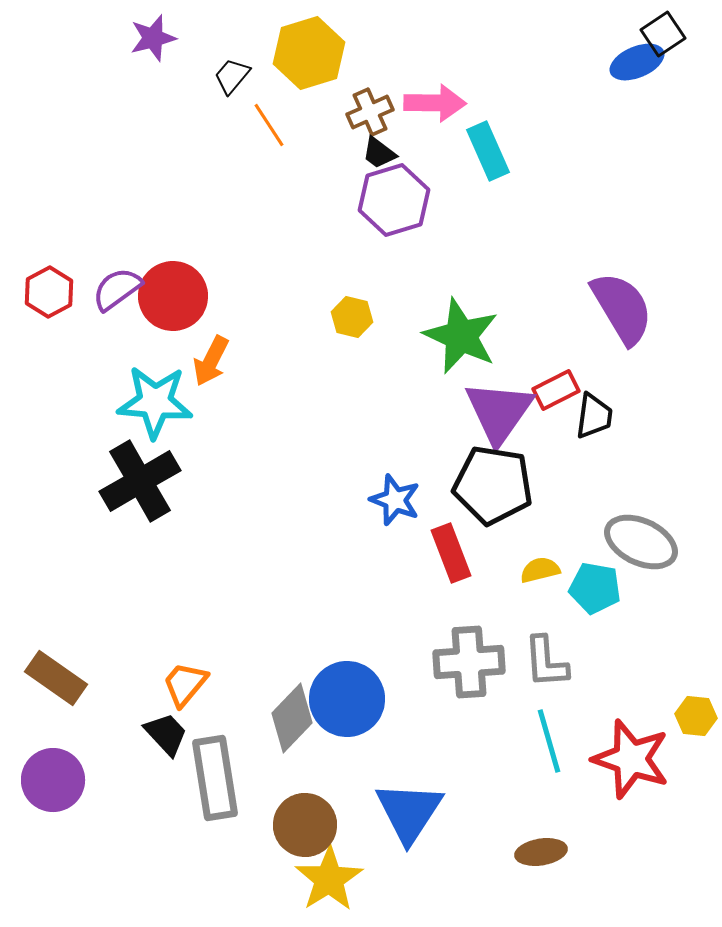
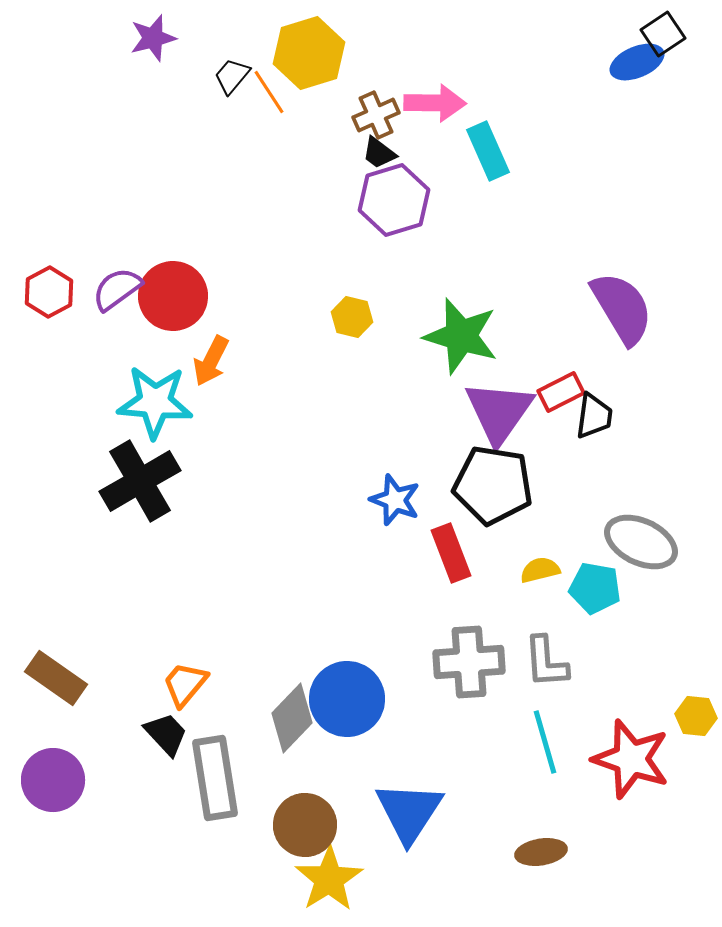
brown cross at (370, 112): moved 6 px right, 3 px down
orange line at (269, 125): moved 33 px up
green star at (461, 336): rotated 8 degrees counterclockwise
red rectangle at (556, 390): moved 5 px right, 2 px down
cyan line at (549, 741): moved 4 px left, 1 px down
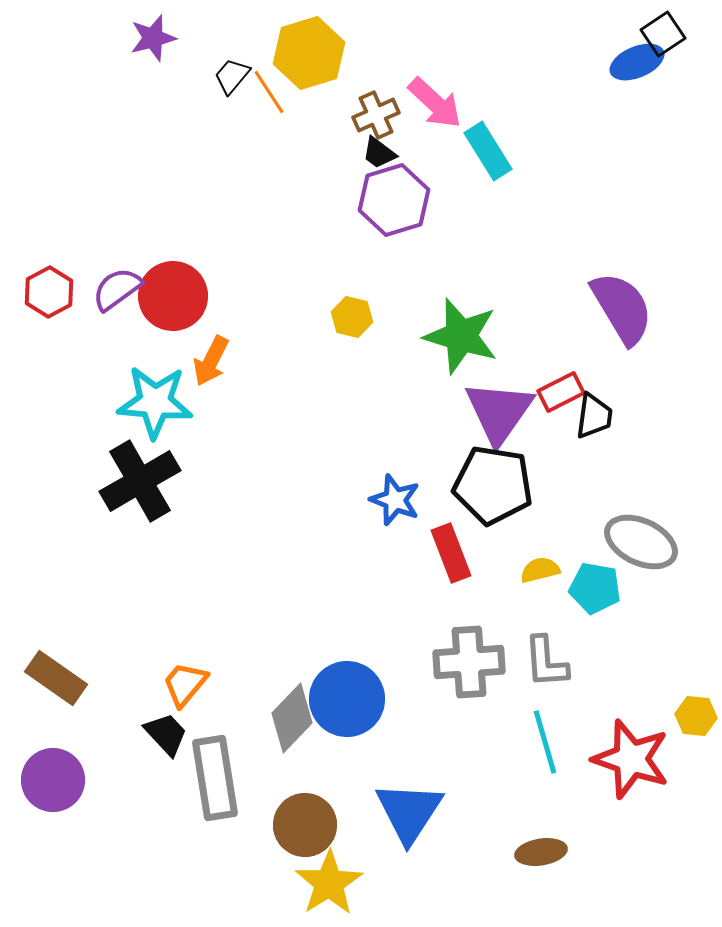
pink arrow at (435, 103): rotated 42 degrees clockwise
cyan rectangle at (488, 151): rotated 8 degrees counterclockwise
yellow star at (329, 879): moved 4 px down
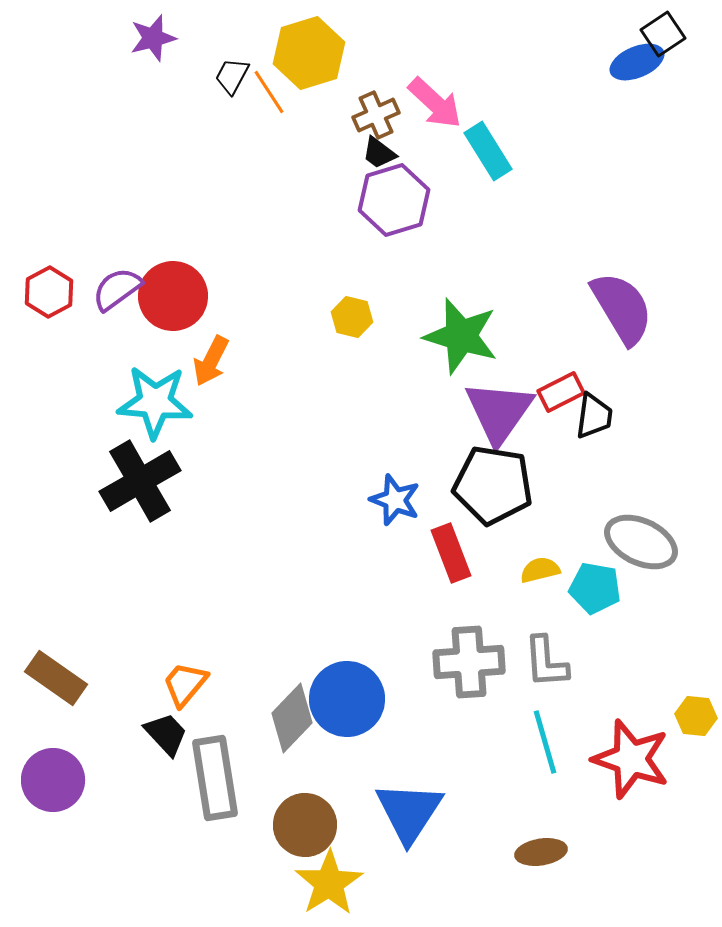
black trapezoid at (232, 76): rotated 12 degrees counterclockwise
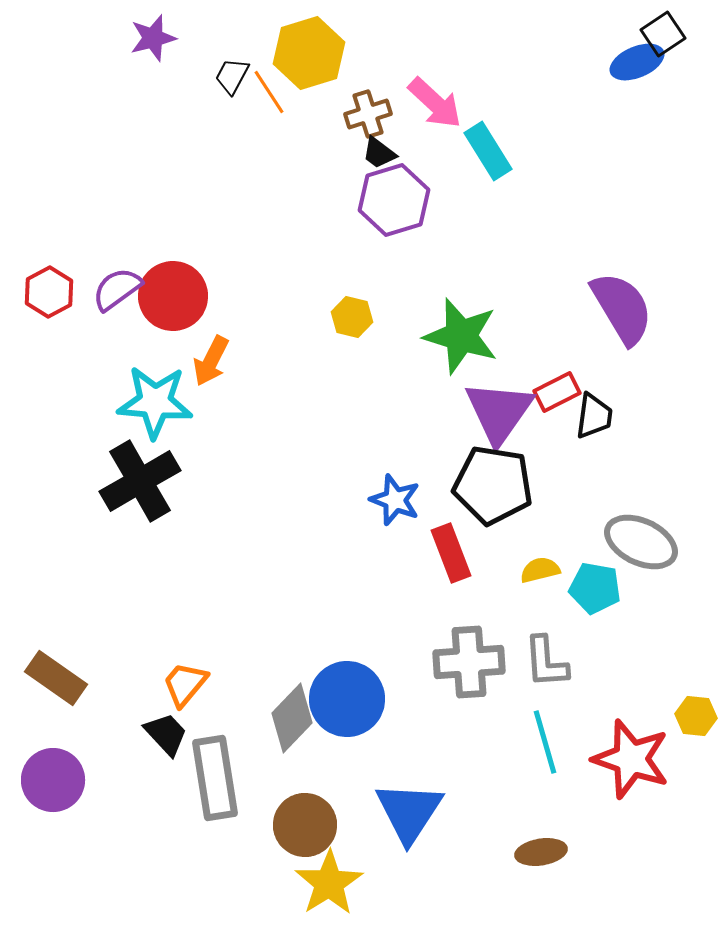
brown cross at (376, 115): moved 8 px left, 1 px up; rotated 6 degrees clockwise
red rectangle at (561, 392): moved 4 px left
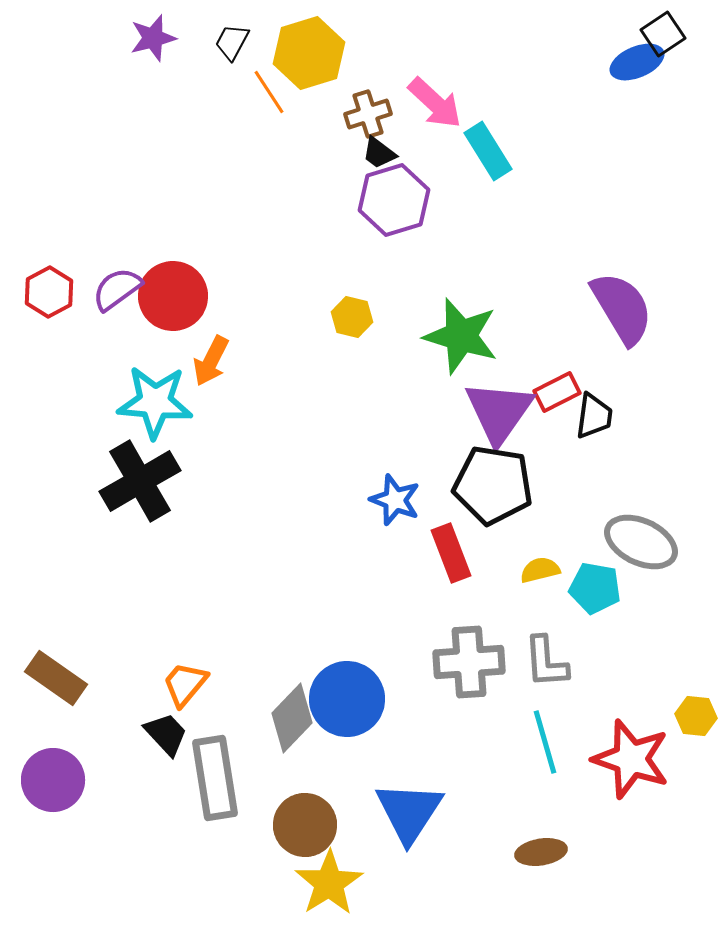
black trapezoid at (232, 76): moved 34 px up
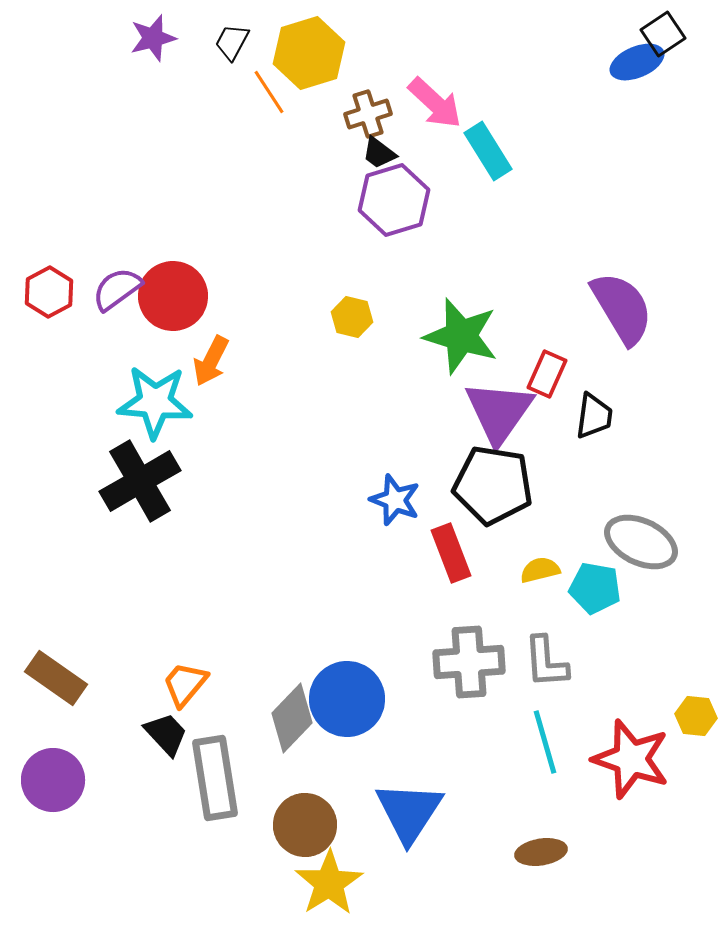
red rectangle at (557, 392): moved 10 px left, 18 px up; rotated 39 degrees counterclockwise
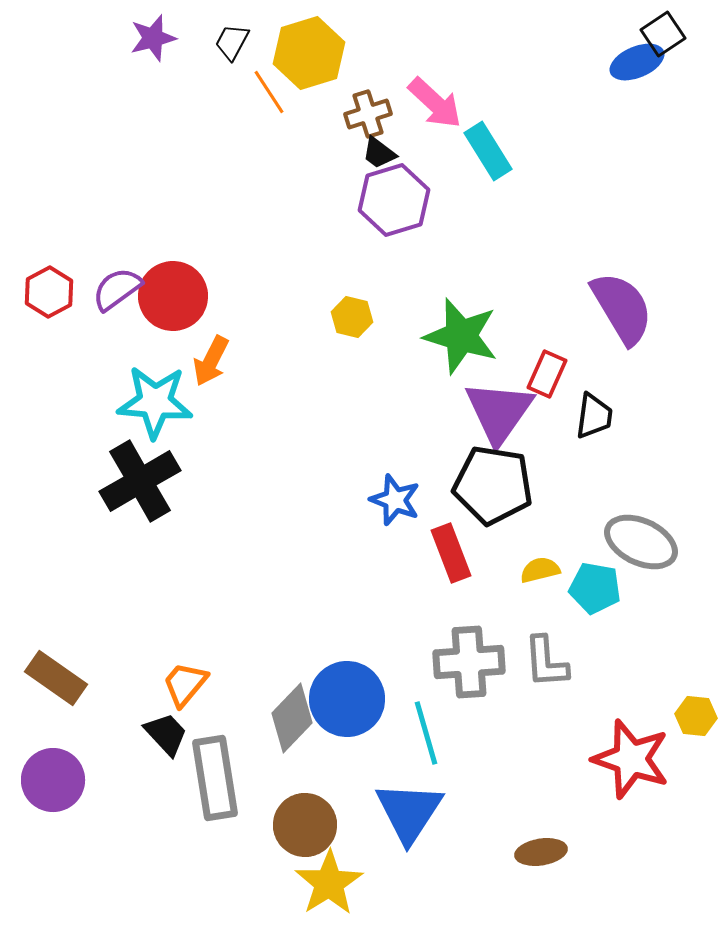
cyan line at (545, 742): moved 119 px left, 9 px up
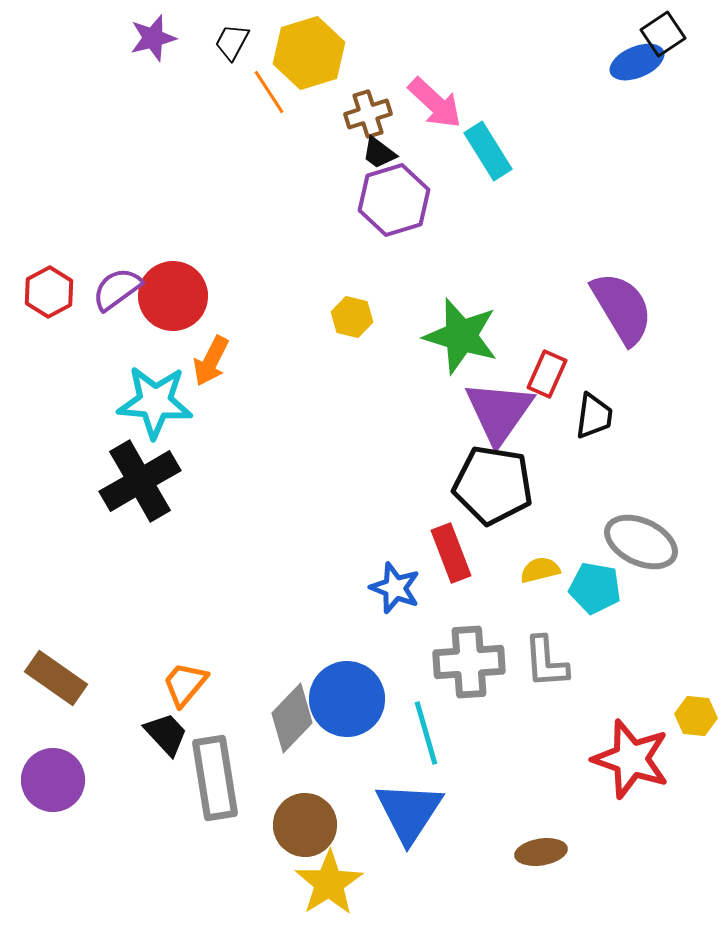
blue star at (395, 500): moved 88 px down
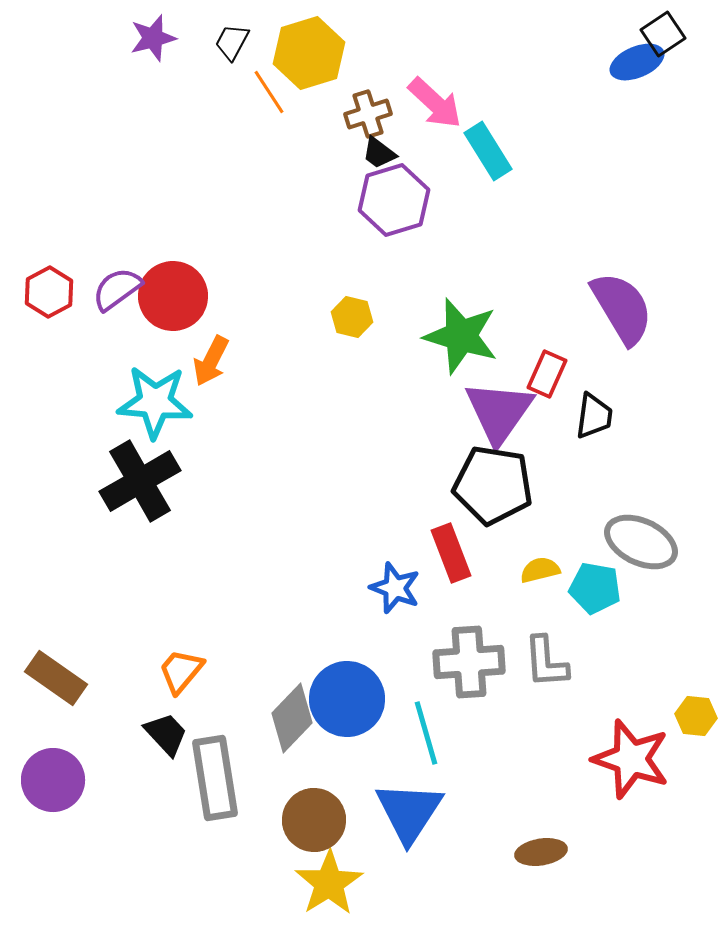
orange trapezoid at (185, 684): moved 4 px left, 13 px up
brown circle at (305, 825): moved 9 px right, 5 px up
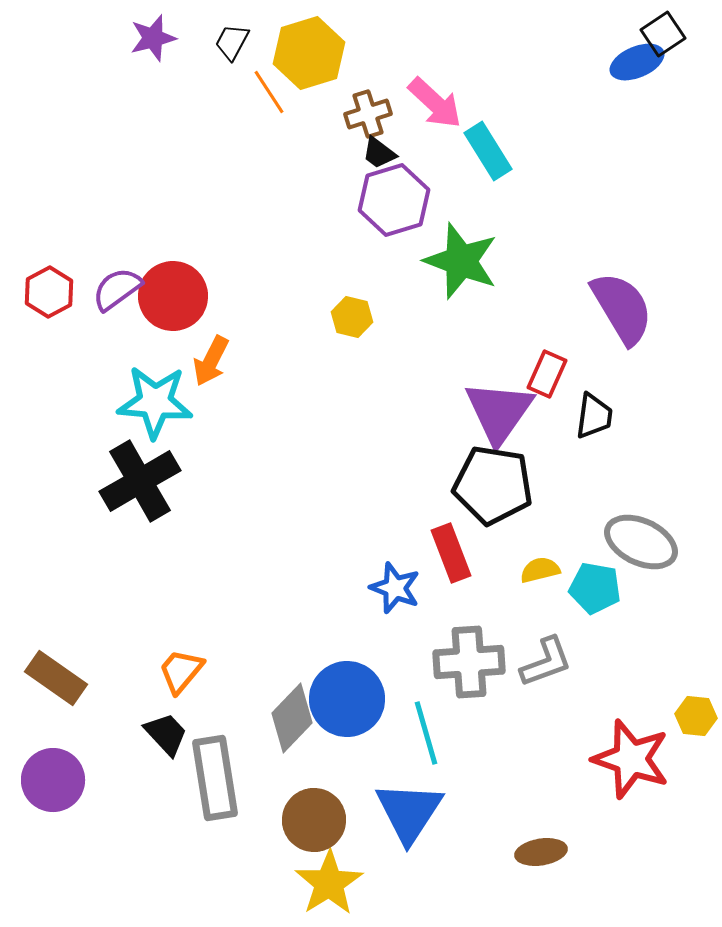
green star at (461, 336): moved 75 px up; rotated 4 degrees clockwise
gray L-shape at (546, 662): rotated 106 degrees counterclockwise
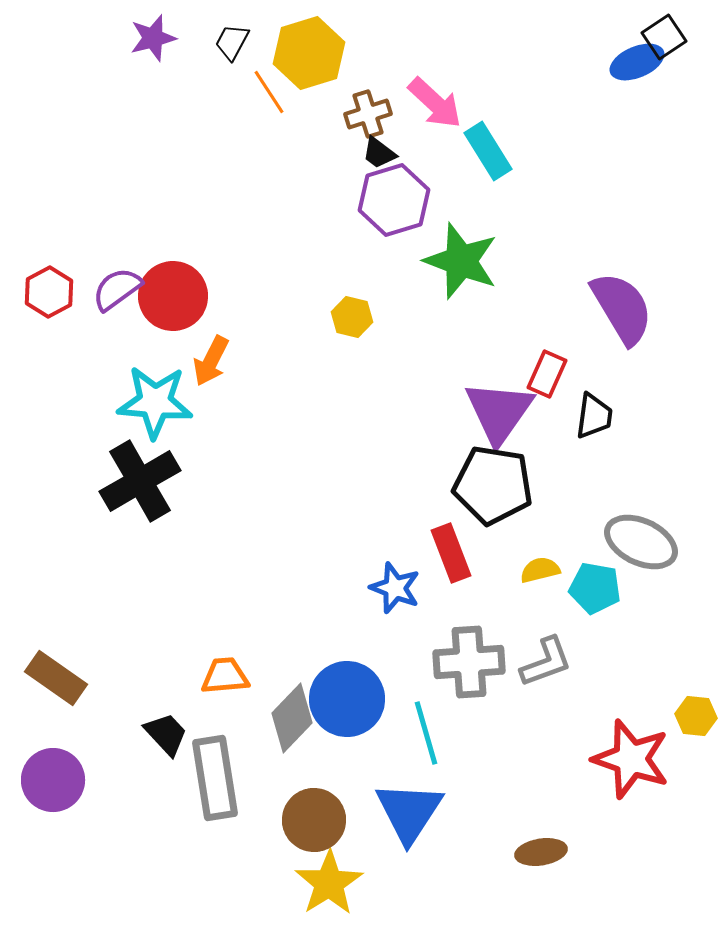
black square at (663, 34): moved 1 px right, 3 px down
orange trapezoid at (181, 671): moved 44 px right, 5 px down; rotated 45 degrees clockwise
